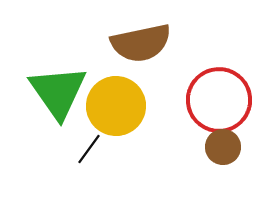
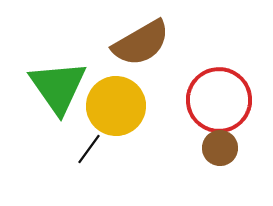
brown semicircle: rotated 18 degrees counterclockwise
green triangle: moved 5 px up
brown circle: moved 3 px left, 1 px down
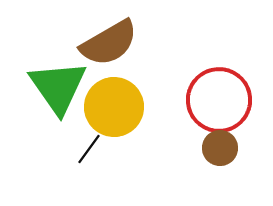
brown semicircle: moved 32 px left
yellow circle: moved 2 px left, 1 px down
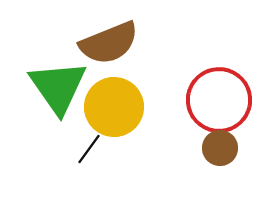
brown semicircle: rotated 8 degrees clockwise
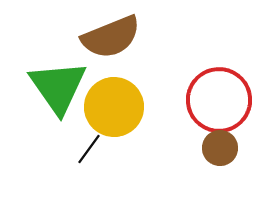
brown semicircle: moved 2 px right, 6 px up
